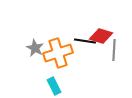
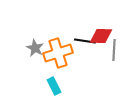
red diamond: rotated 15 degrees counterclockwise
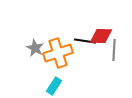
cyan rectangle: rotated 60 degrees clockwise
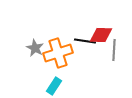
red diamond: moved 1 px up
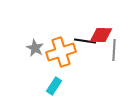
orange cross: moved 3 px right, 1 px up
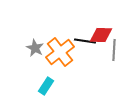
orange cross: moved 1 px left; rotated 20 degrees counterclockwise
cyan rectangle: moved 8 px left
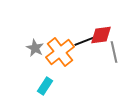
red diamond: rotated 10 degrees counterclockwise
black line: rotated 30 degrees counterclockwise
gray line: moved 2 px down; rotated 15 degrees counterclockwise
cyan rectangle: moved 1 px left
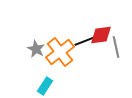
gray star: moved 1 px right, 1 px down
gray line: moved 2 px right, 5 px up
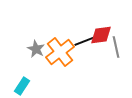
cyan rectangle: moved 23 px left
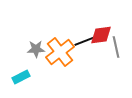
gray star: rotated 30 degrees counterclockwise
cyan rectangle: moved 1 px left, 9 px up; rotated 30 degrees clockwise
